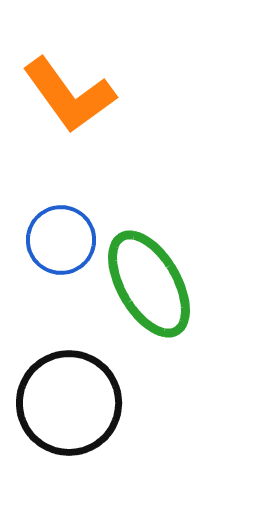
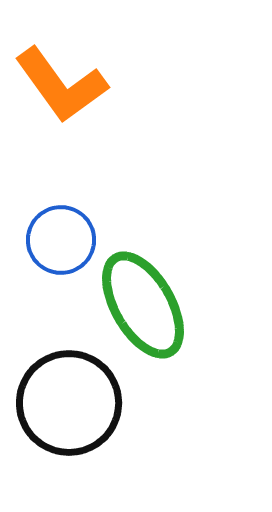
orange L-shape: moved 8 px left, 10 px up
green ellipse: moved 6 px left, 21 px down
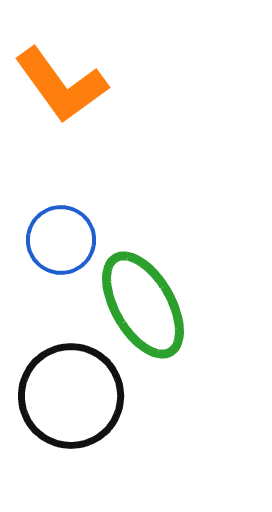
black circle: moved 2 px right, 7 px up
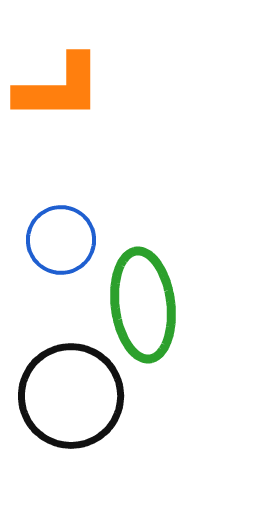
orange L-shape: moved 2 px left, 3 px down; rotated 54 degrees counterclockwise
green ellipse: rotated 23 degrees clockwise
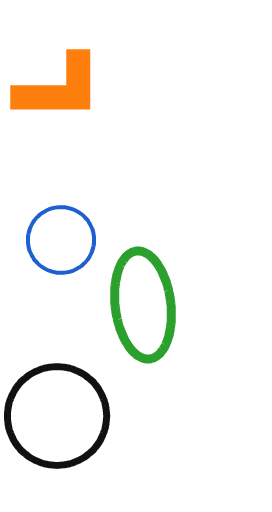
black circle: moved 14 px left, 20 px down
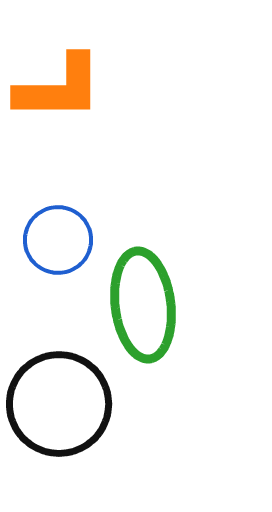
blue circle: moved 3 px left
black circle: moved 2 px right, 12 px up
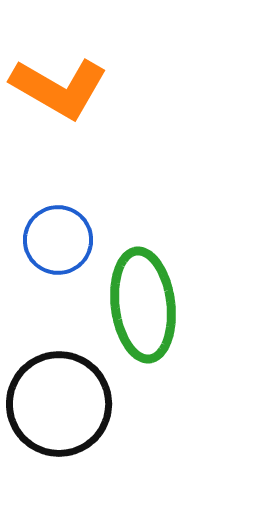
orange L-shape: rotated 30 degrees clockwise
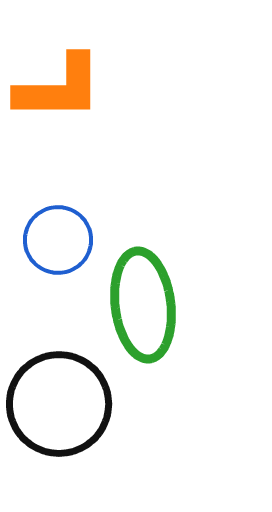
orange L-shape: rotated 30 degrees counterclockwise
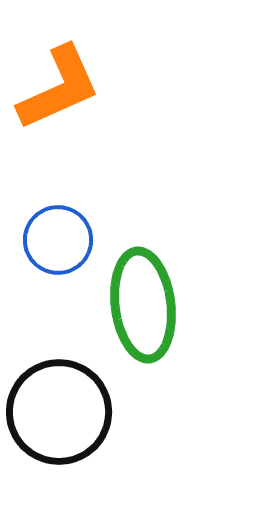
orange L-shape: rotated 24 degrees counterclockwise
black circle: moved 8 px down
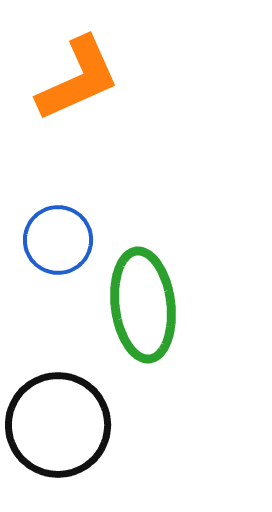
orange L-shape: moved 19 px right, 9 px up
black circle: moved 1 px left, 13 px down
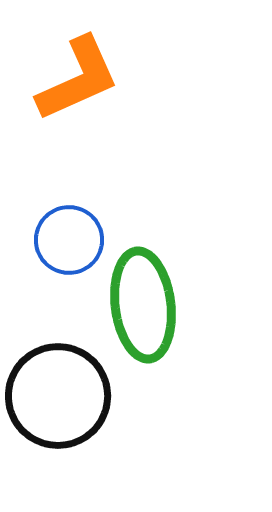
blue circle: moved 11 px right
black circle: moved 29 px up
